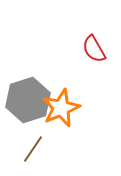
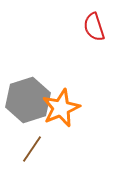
red semicircle: moved 22 px up; rotated 12 degrees clockwise
brown line: moved 1 px left
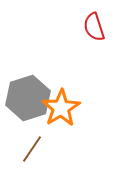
gray hexagon: moved 2 px up
orange star: rotated 9 degrees counterclockwise
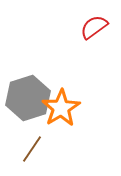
red semicircle: rotated 72 degrees clockwise
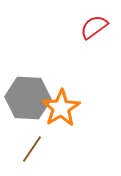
gray hexagon: rotated 21 degrees clockwise
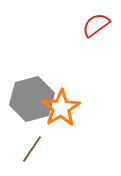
red semicircle: moved 2 px right, 2 px up
gray hexagon: moved 4 px right, 1 px down; rotated 18 degrees counterclockwise
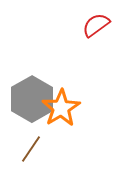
gray hexagon: rotated 15 degrees counterclockwise
brown line: moved 1 px left
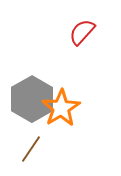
red semicircle: moved 14 px left, 7 px down; rotated 12 degrees counterclockwise
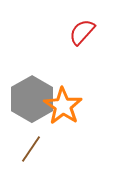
orange star: moved 2 px right, 2 px up; rotated 6 degrees counterclockwise
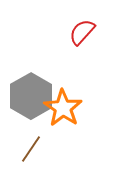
gray hexagon: moved 1 px left, 3 px up
orange star: moved 2 px down
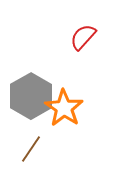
red semicircle: moved 1 px right, 5 px down
orange star: moved 1 px right
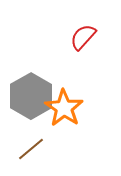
brown line: rotated 16 degrees clockwise
